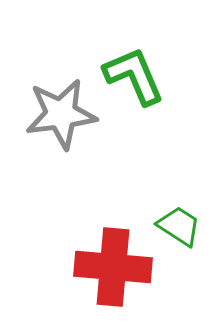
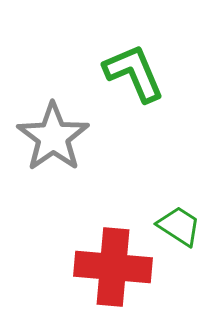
green L-shape: moved 3 px up
gray star: moved 8 px left, 23 px down; rotated 28 degrees counterclockwise
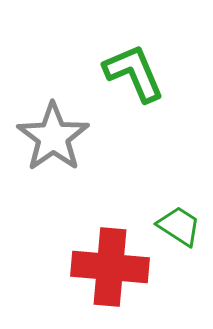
red cross: moved 3 px left
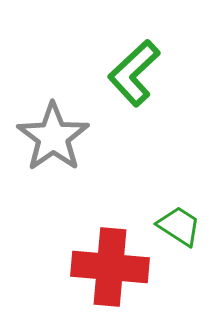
green L-shape: rotated 110 degrees counterclockwise
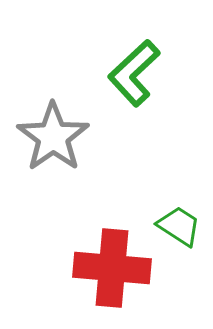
red cross: moved 2 px right, 1 px down
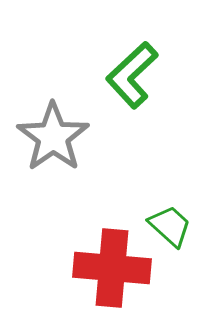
green L-shape: moved 2 px left, 2 px down
green trapezoid: moved 9 px left; rotated 9 degrees clockwise
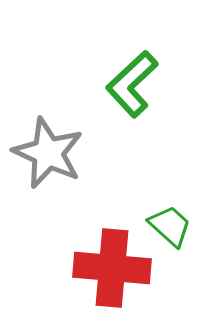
green L-shape: moved 9 px down
gray star: moved 5 px left, 16 px down; rotated 12 degrees counterclockwise
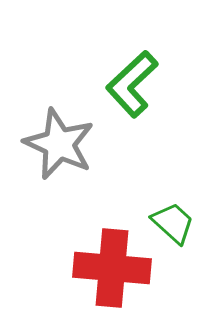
gray star: moved 11 px right, 9 px up
green trapezoid: moved 3 px right, 3 px up
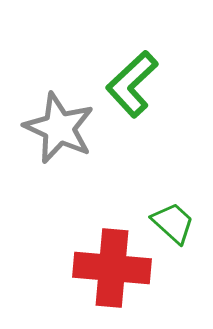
gray star: moved 16 px up
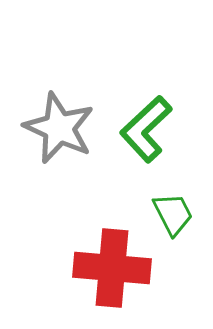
green L-shape: moved 14 px right, 45 px down
green trapezoid: moved 9 px up; rotated 21 degrees clockwise
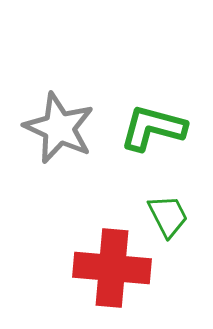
green L-shape: moved 7 px right, 1 px up; rotated 58 degrees clockwise
green trapezoid: moved 5 px left, 2 px down
